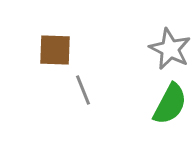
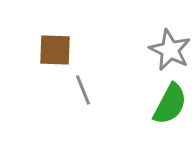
gray star: moved 1 px down
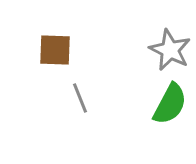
gray line: moved 3 px left, 8 px down
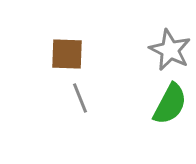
brown square: moved 12 px right, 4 px down
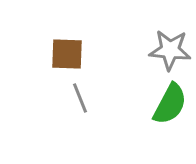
gray star: rotated 21 degrees counterclockwise
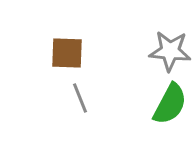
gray star: moved 1 px down
brown square: moved 1 px up
